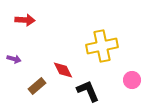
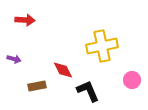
brown rectangle: rotated 30 degrees clockwise
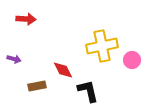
red arrow: moved 1 px right, 1 px up
pink circle: moved 20 px up
black L-shape: rotated 10 degrees clockwise
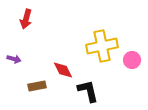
red arrow: rotated 102 degrees clockwise
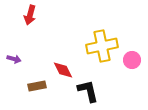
red arrow: moved 4 px right, 4 px up
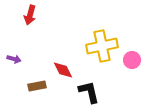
black L-shape: moved 1 px right, 1 px down
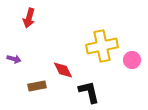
red arrow: moved 1 px left, 3 px down
